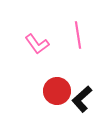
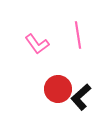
red circle: moved 1 px right, 2 px up
black L-shape: moved 1 px left, 2 px up
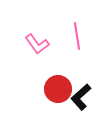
pink line: moved 1 px left, 1 px down
